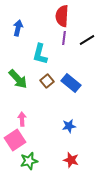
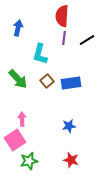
blue rectangle: rotated 48 degrees counterclockwise
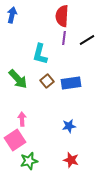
blue arrow: moved 6 px left, 13 px up
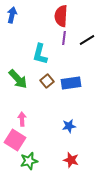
red semicircle: moved 1 px left
pink square: rotated 25 degrees counterclockwise
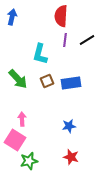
blue arrow: moved 2 px down
purple line: moved 1 px right, 2 px down
brown square: rotated 16 degrees clockwise
red star: moved 3 px up
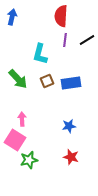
green star: moved 1 px up
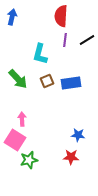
blue star: moved 9 px right, 9 px down; rotated 16 degrees clockwise
red star: rotated 14 degrees counterclockwise
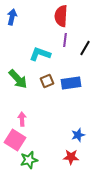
black line: moved 2 px left, 8 px down; rotated 28 degrees counterclockwise
cyan L-shape: rotated 95 degrees clockwise
blue star: rotated 24 degrees counterclockwise
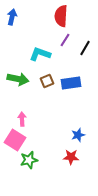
purple line: rotated 24 degrees clockwise
green arrow: rotated 35 degrees counterclockwise
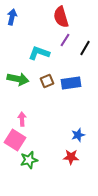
red semicircle: moved 1 px down; rotated 20 degrees counterclockwise
cyan L-shape: moved 1 px left, 1 px up
